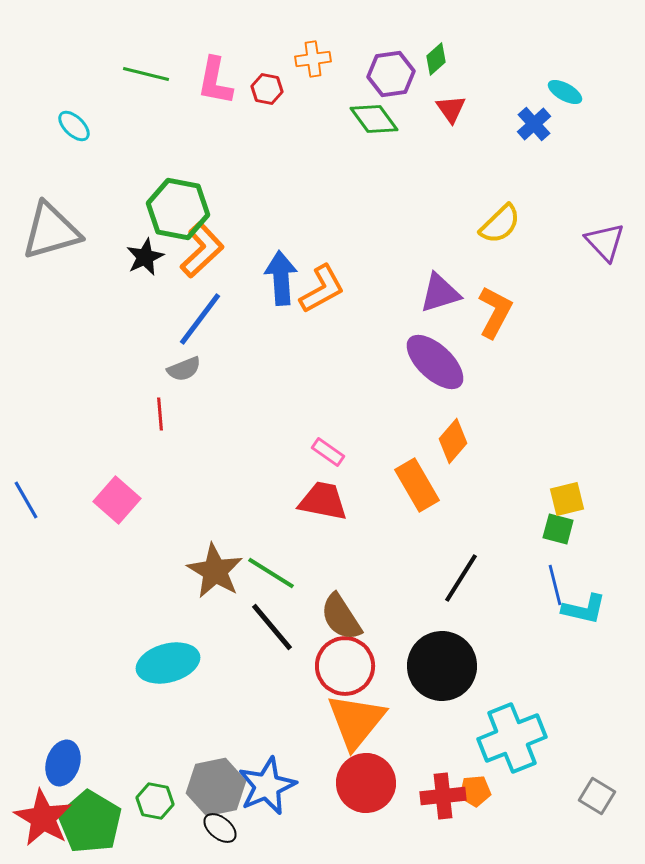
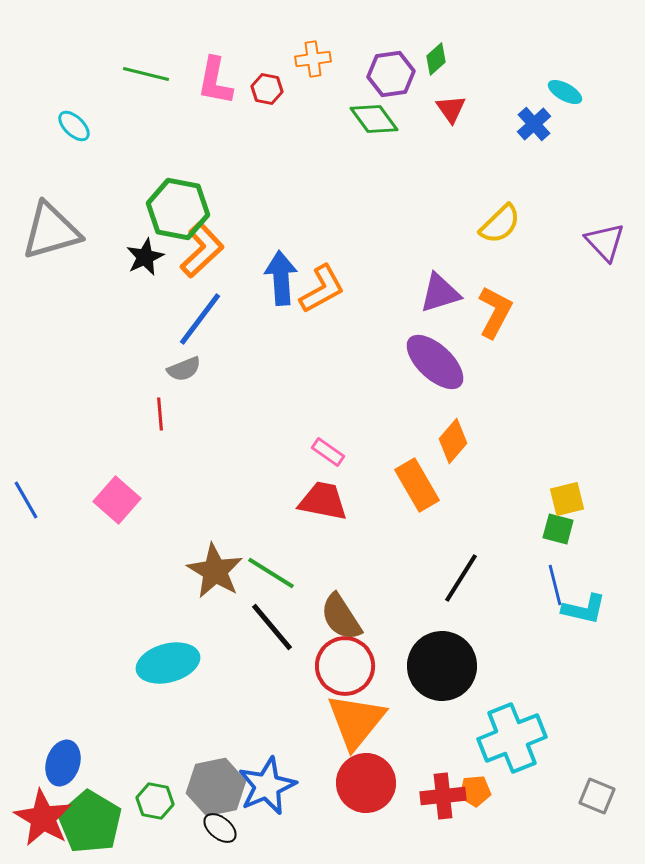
gray square at (597, 796): rotated 9 degrees counterclockwise
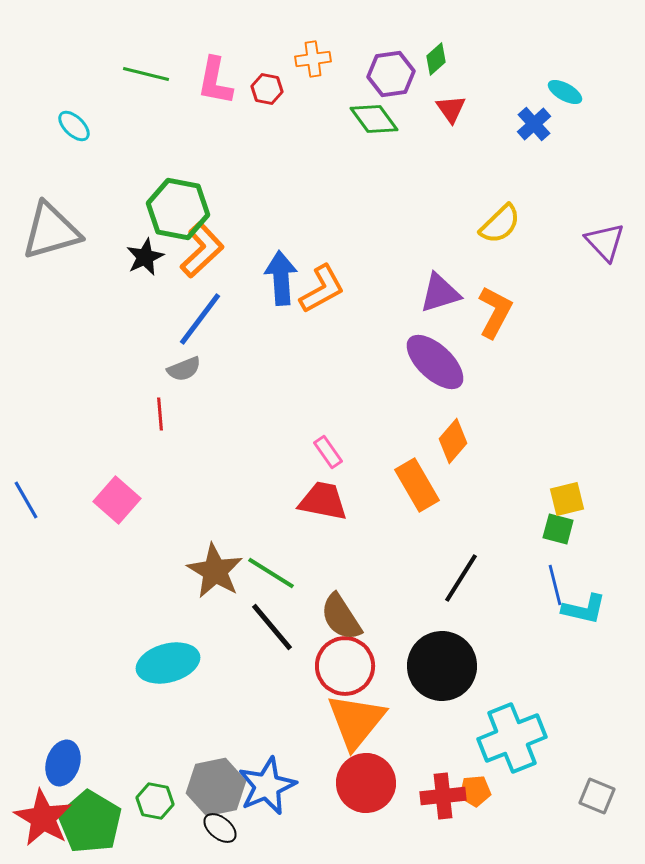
pink rectangle at (328, 452): rotated 20 degrees clockwise
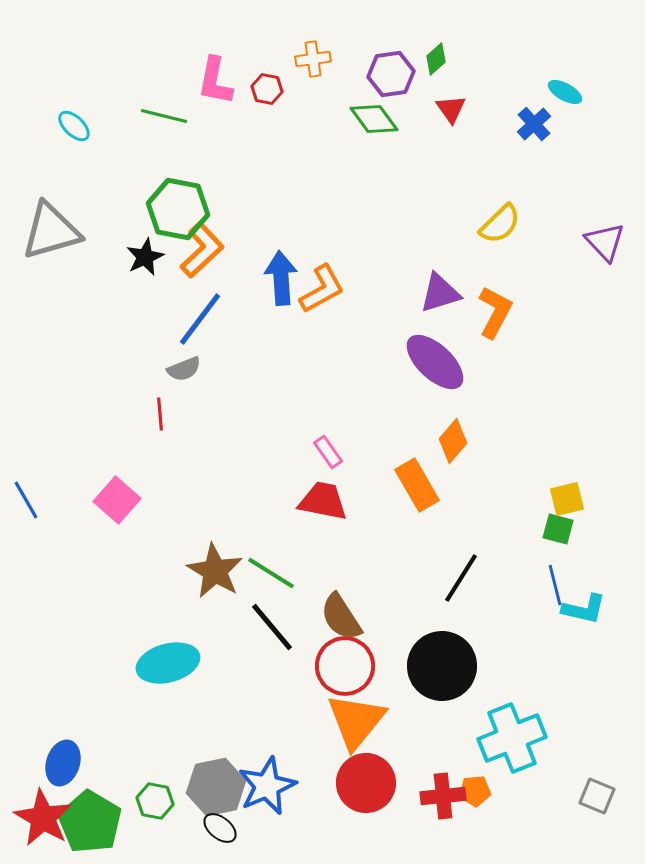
green line at (146, 74): moved 18 px right, 42 px down
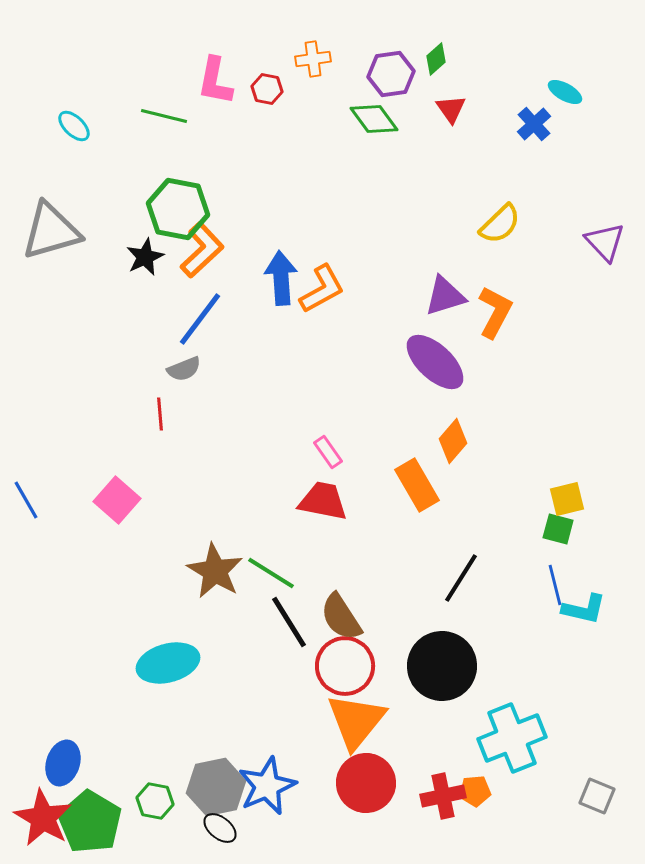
purple triangle at (440, 293): moved 5 px right, 3 px down
black line at (272, 627): moved 17 px right, 5 px up; rotated 8 degrees clockwise
red cross at (443, 796): rotated 6 degrees counterclockwise
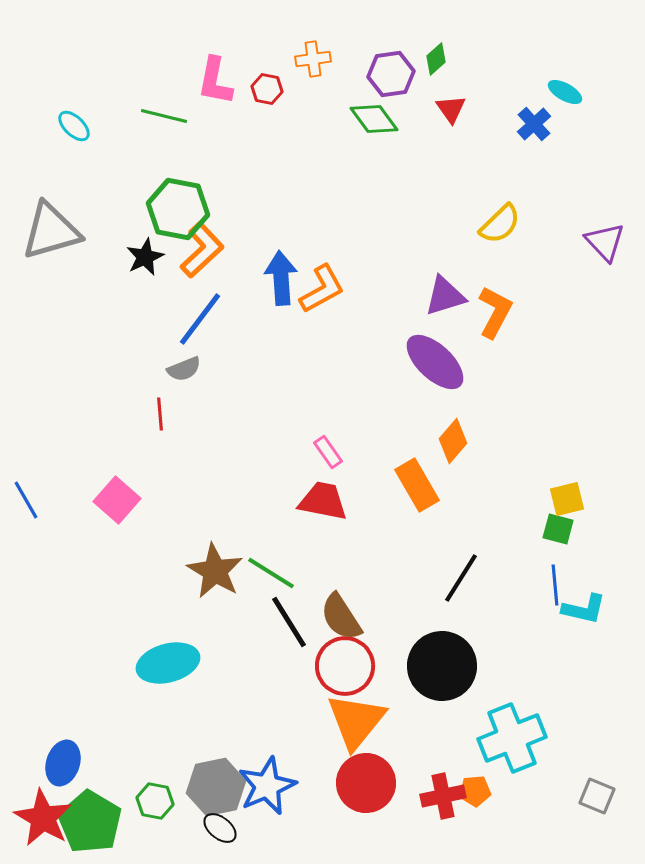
blue line at (555, 585): rotated 9 degrees clockwise
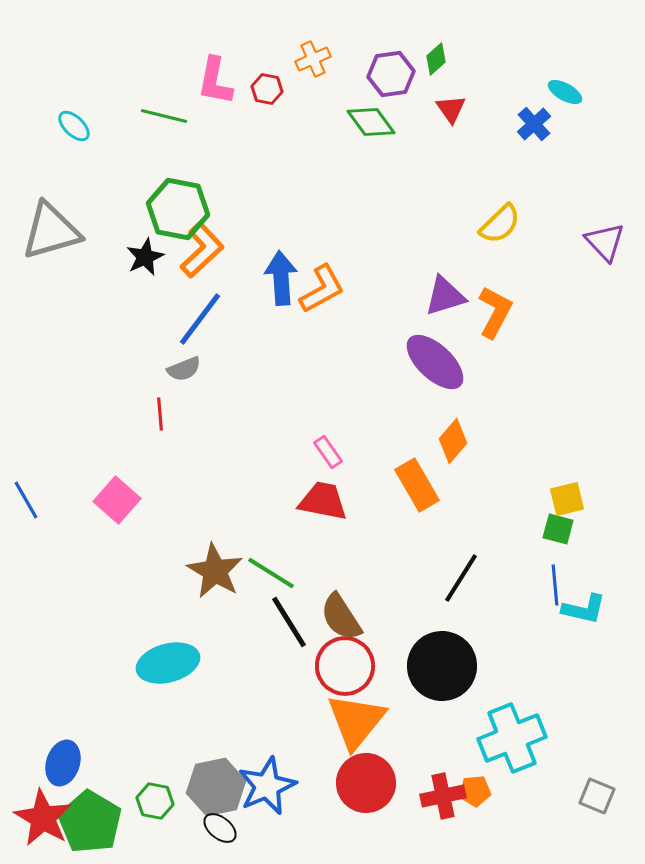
orange cross at (313, 59): rotated 16 degrees counterclockwise
green diamond at (374, 119): moved 3 px left, 3 px down
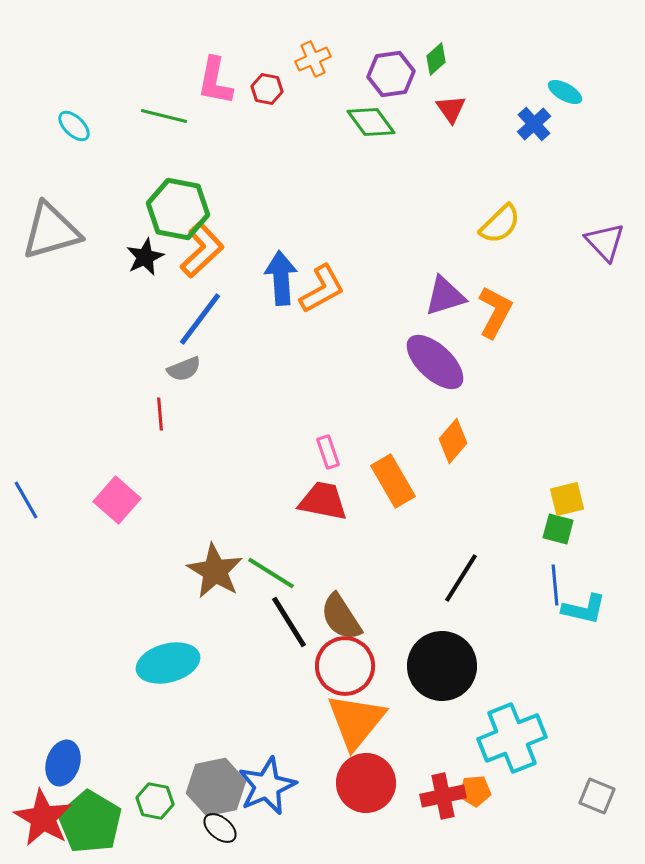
pink rectangle at (328, 452): rotated 16 degrees clockwise
orange rectangle at (417, 485): moved 24 px left, 4 px up
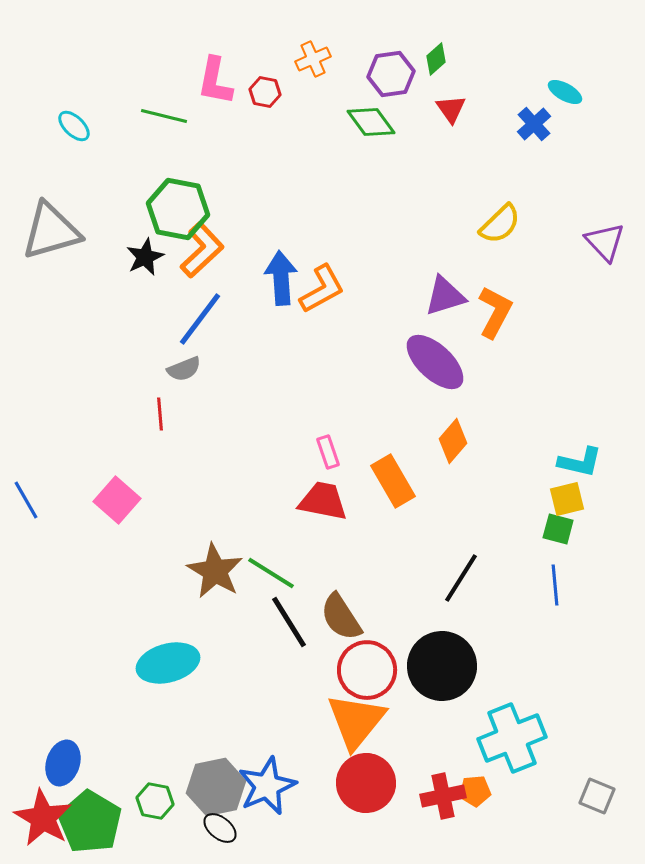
red hexagon at (267, 89): moved 2 px left, 3 px down
cyan L-shape at (584, 609): moved 4 px left, 147 px up
red circle at (345, 666): moved 22 px right, 4 px down
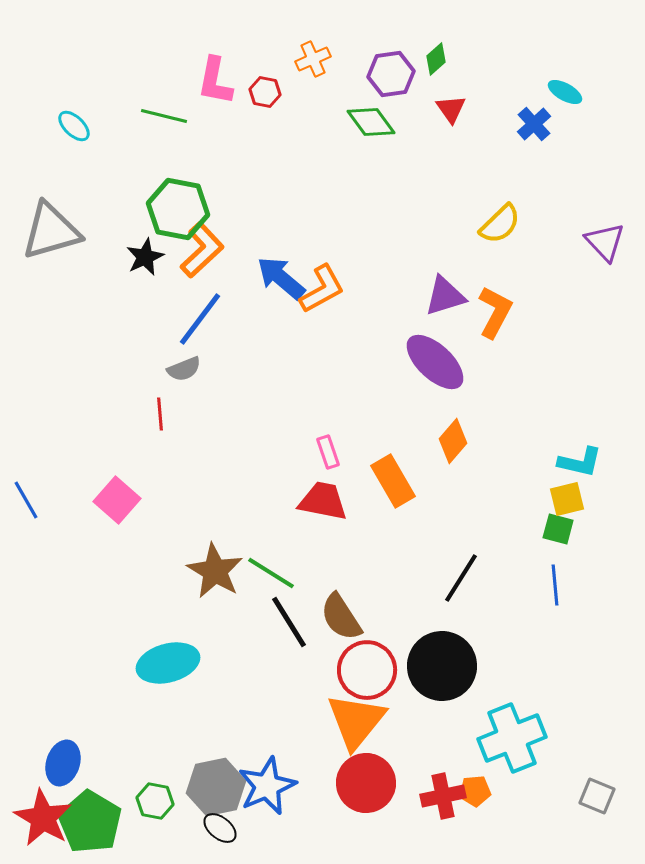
blue arrow at (281, 278): rotated 46 degrees counterclockwise
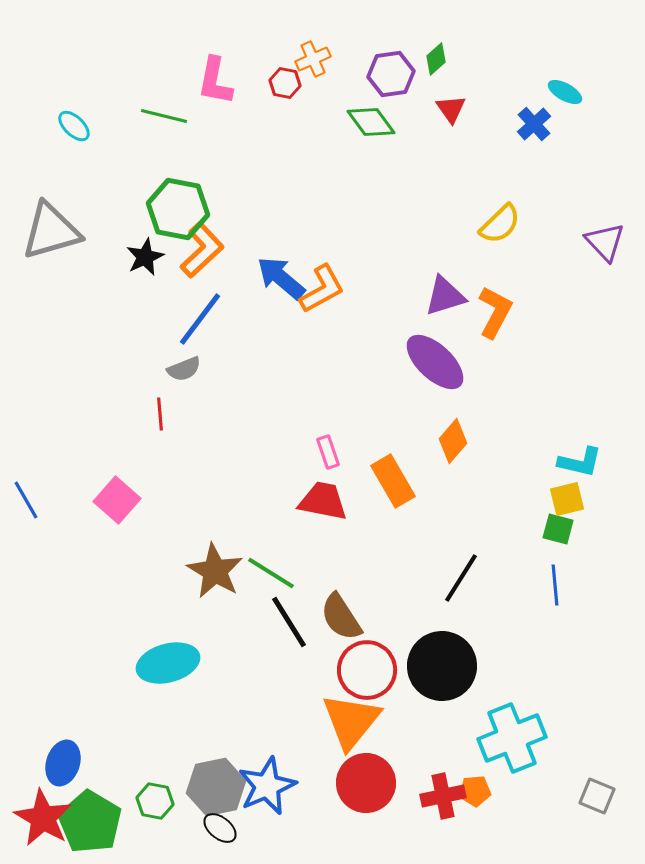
red hexagon at (265, 92): moved 20 px right, 9 px up
orange triangle at (356, 721): moved 5 px left
